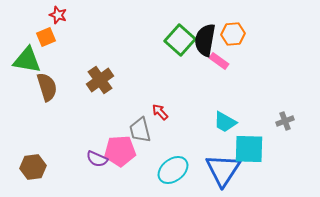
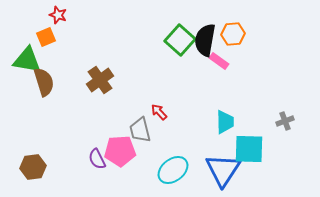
brown semicircle: moved 3 px left, 5 px up
red arrow: moved 1 px left
cyan trapezoid: rotated 120 degrees counterclockwise
purple semicircle: rotated 40 degrees clockwise
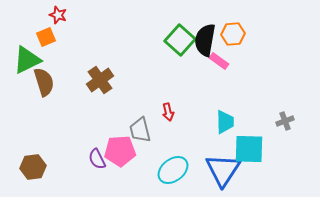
green triangle: rotated 36 degrees counterclockwise
red arrow: moved 9 px right; rotated 150 degrees counterclockwise
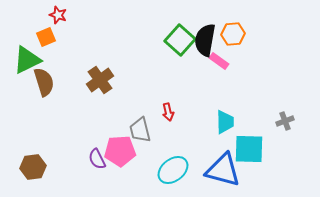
blue triangle: rotated 48 degrees counterclockwise
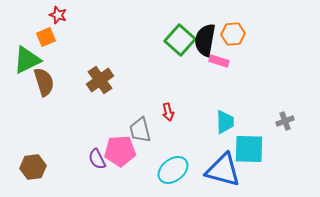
pink rectangle: rotated 18 degrees counterclockwise
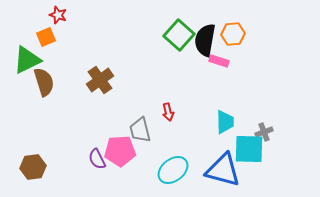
green square: moved 1 px left, 5 px up
gray cross: moved 21 px left, 11 px down
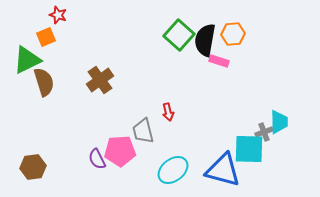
cyan trapezoid: moved 54 px right
gray trapezoid: moved 3 px right, 1 px down
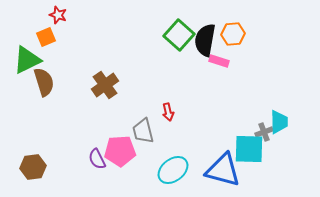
brown cross: moved 5 px right, 5 px down
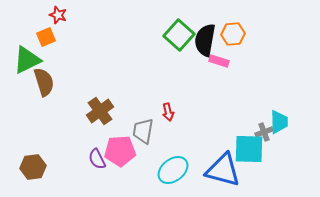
brown cross: moved 5 px left, 26 px down
gray trapezoid: rotated 24 degrees clockwise
